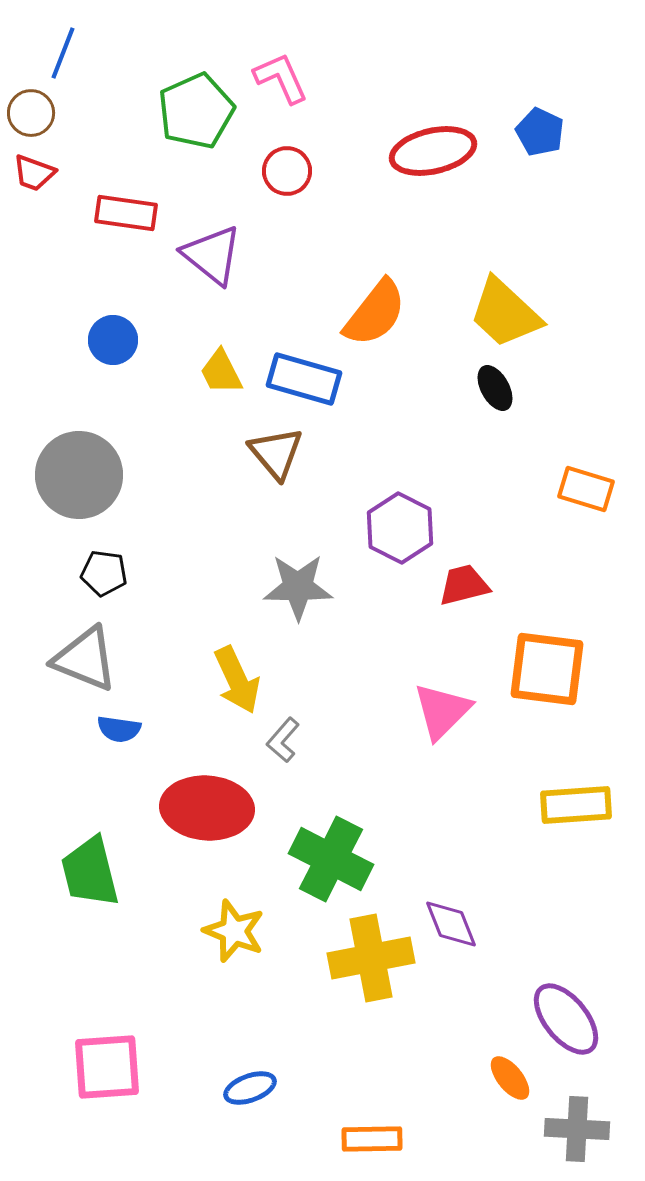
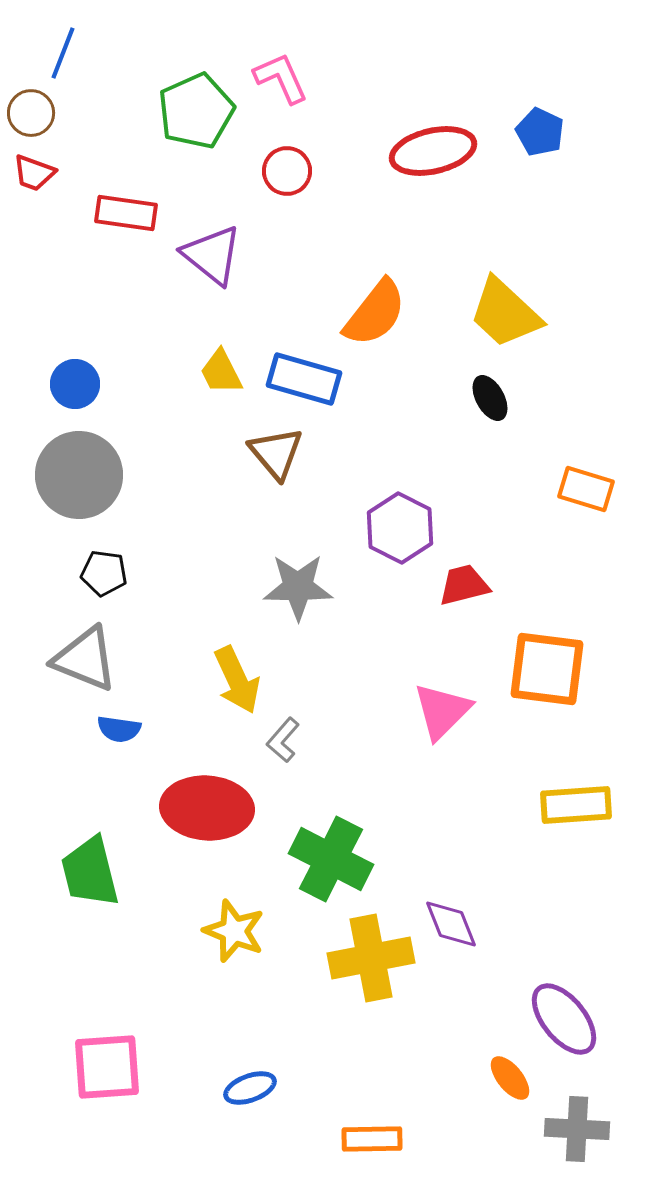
blue circle at (113, 340): moved 38 px left, 44 px down
black ellipse at (495, 388): moved 5 px left, 10 px down
purple ellipse at (566, 1019): moved 2 px left
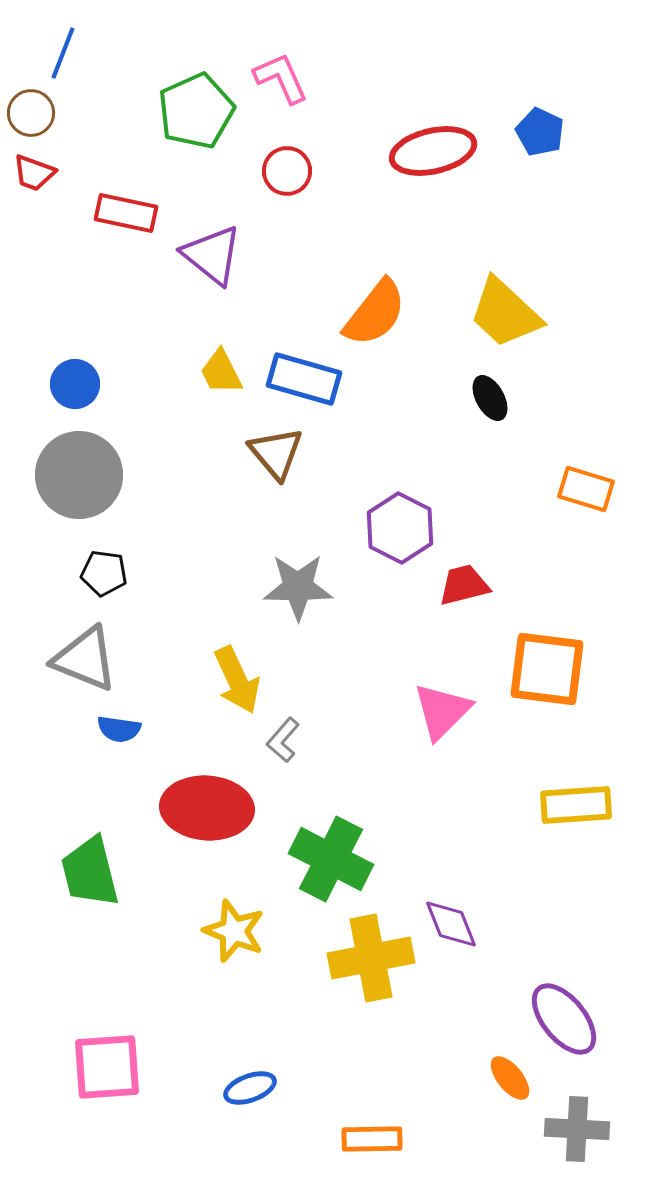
red rectangle at (126, 213): rotated 4 degrees clockwise
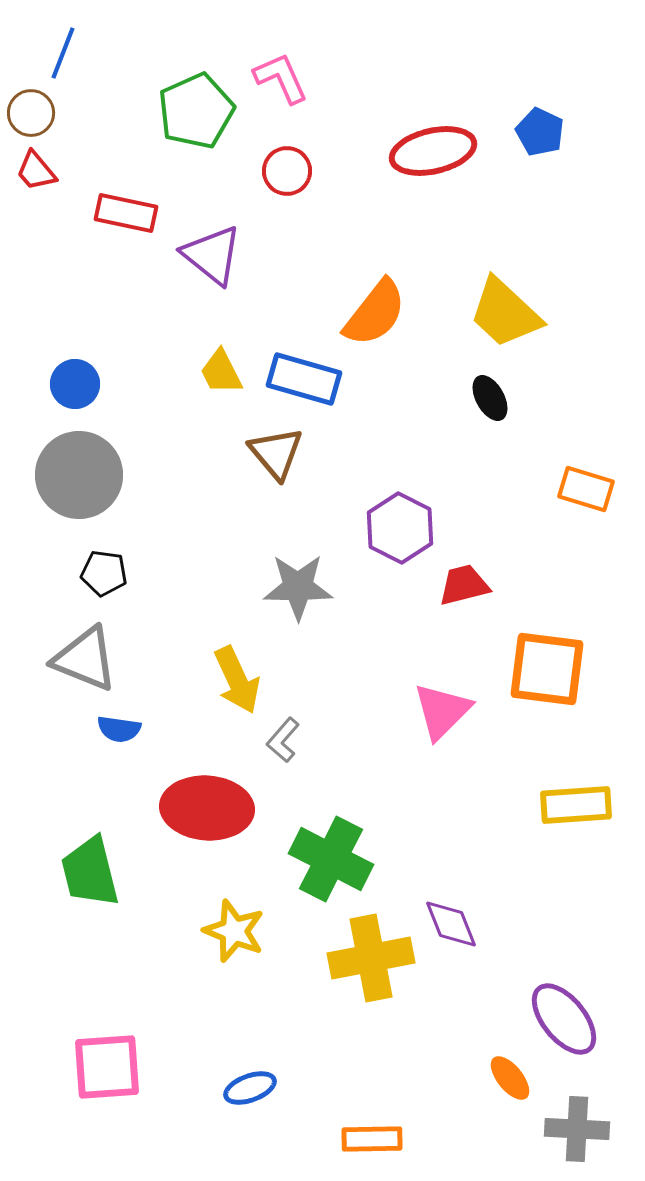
red trapezoid at (34, 173): moved 2 px right, 2 px up; rotated 30 degrees clockwise
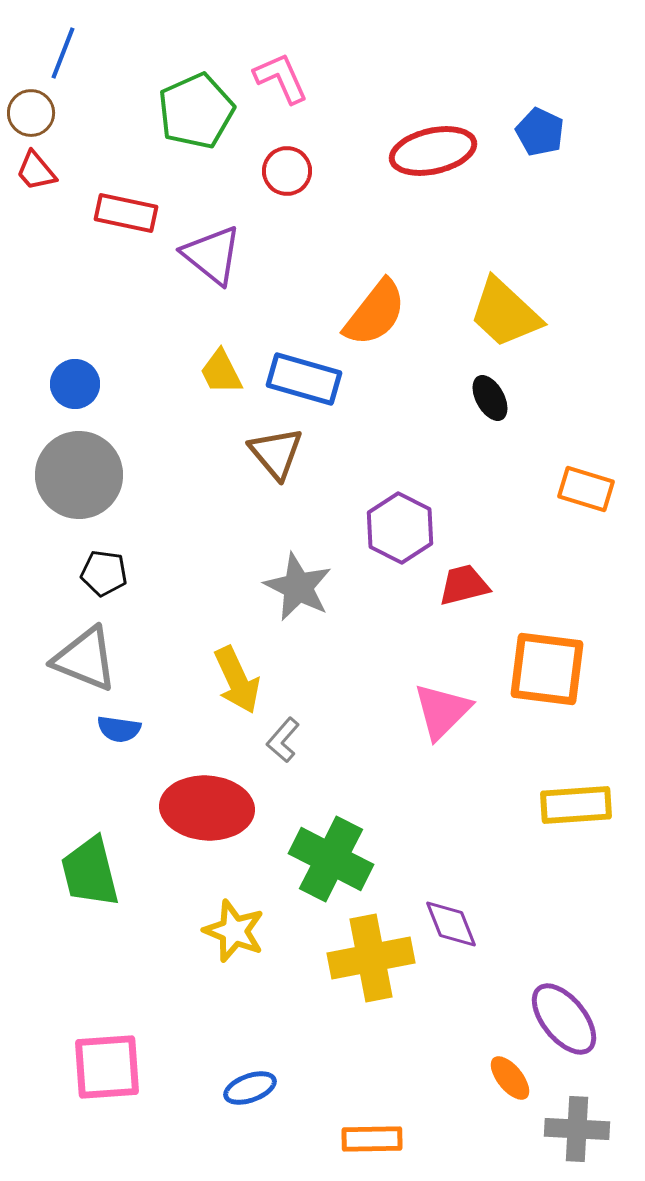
gray star at (298, 587): rotated 26 degrees clockwise
